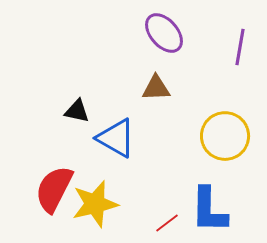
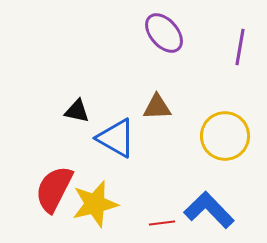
brown triangle: moved 1 px right, 19 px down
blue L-shape: rotated 135 degrees clockwise
red line: moved 5 px left; rotated 30 degrees clockwise
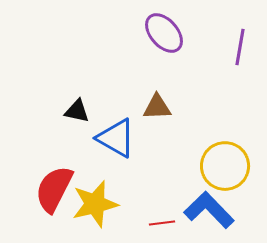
yellow circle: moved 30 px down
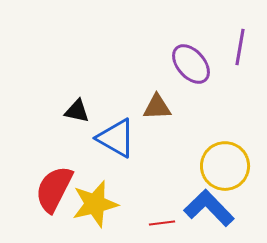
purple ellipse: moved 27 px right, 31 px down
blue L-shape: moved 2 px up
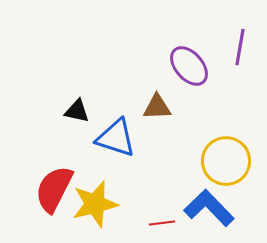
purple ellipse: moved 2 px left, 2 px down
blue triangle: rotated 12 degrees counterclockwise
yellow circle: moved 1 px right, 5 px up
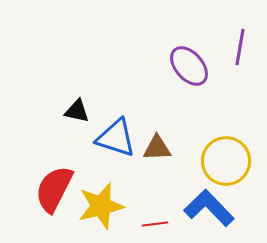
brown triangle: moved 41 px down
yellow star: moved 6 px right, 2 px down
red line: moved 7 px left, 1 px down
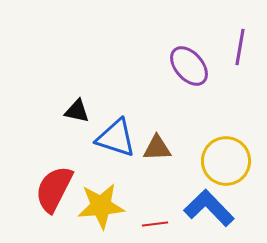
yellow star: rotated 9 degrees clockwise
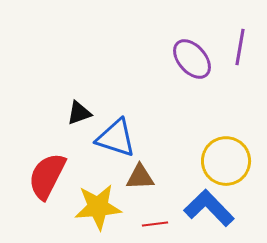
purple ellipse: moved 3 px right, 7 px up
black triangle: moved 2 px right, 2 px down; rotated 32 degrees counterclockwise
brown triangle: moved 17 px left, 29 px down
red semicircle: moved 7 px left, 13 px up
yellow star: moved 3 px left, 1 px down
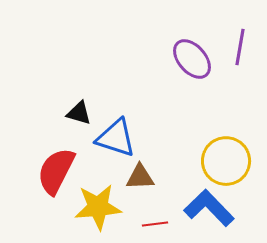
black triangle: rotated 36 degrees clockwise
red semicircle: moved 9 px right, 5 px up
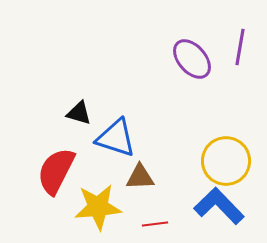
blue L-shape: moved 10 px right, 2 px up
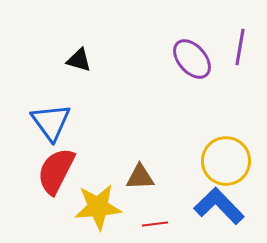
black triangle: moved 53 px up
blue triangle: moved 65 px left, 16 px up; rotated 36 degrees clockwise
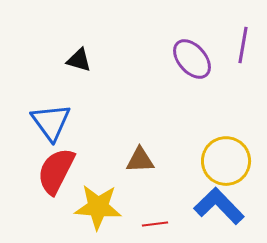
purple line: moved 3 px right, 2 px up
brown triangle: moved 17 px up
yellow star: rotated 9 degrees clockwise
